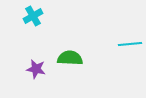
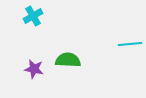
green semicircle: moved 2 px left, 2 px down
purple star: moved 2 px left
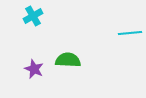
cyan line: moved 11 px up
purple star: rotated 12 degrees clockwise
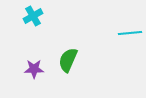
green semicircle: rotated 70 degrees counterclockwise
purple star: rotated 24 degrees counterclockwise
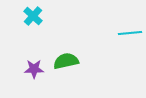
cyan cross: rotated 18 degrees counterclockwise
green semicircle: moved 2 px left, 1 px down; rotated 55 degrees clockwise
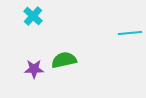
green semicircle: moved 2 px left, 1 px up
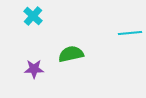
green semicircle: moved 7 px right, 6 px up
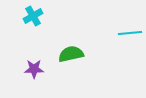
cyan cross: rotated 18 degrees clockwise
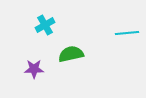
cyan cross: moved 12 px right, 9 px down
cyan line: moved 3 px left
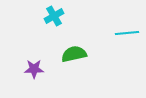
cyan cross: moved 9 px right, 9 px up
green semicircle: moved 3 px right
